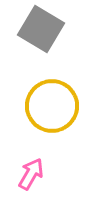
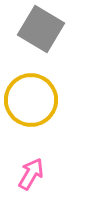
yellow circle: moved 21 px left, 6 px up
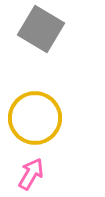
yellow circle: moved 4 px right, 18 px down
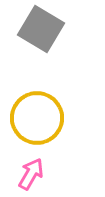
yellow circle: moved 2 px right
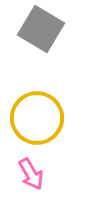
pink arrow: rotated 120 degrees clockwise
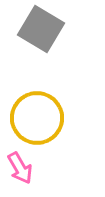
pink arrow: moved 11 px left, 6 px up
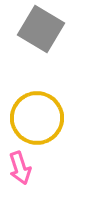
pink arrow: rotated 12 degrees clockwise
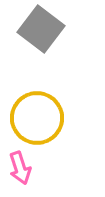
gray square: rotated 6 degrees clockwise
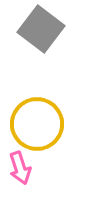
yellow circle: moved 6 px down
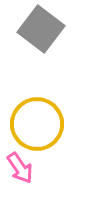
pink arrow: rotated 16 degrees counterclockwise
